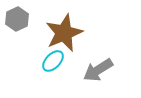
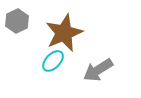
gray hexagon: moved 2 px down
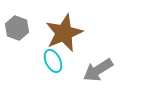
gray hexagon: moved 7 px down; rotated 15 degrees counterclockwise
cyan ellipse: rotated 70 degrees counterclockwise
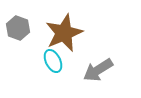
gray hexagon: moved 1 px right
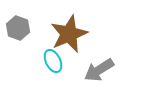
brown star: moved 5 px right, 1 px down
gray arrow: moved 1 px right
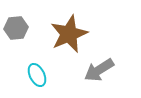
gray hexagon: moved 2 px left; rotated 25 degrees counterclockwise
cyan ellipse: moved 16 px left, 14 px down
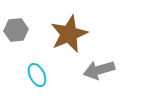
gray hexagon: moved 2 px down
gray arrow: rotated 16 degrees clockwise
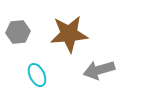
gray hexagon: moved 2 px right, 2 px down
brown star: rotated 18 degrees clockwise
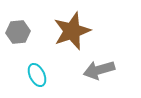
brown star: moved 3 px right, 3 px up; rotated 15 degrees counterclockwise
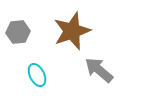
gray arrow: rotated 56 degrees clockwise
